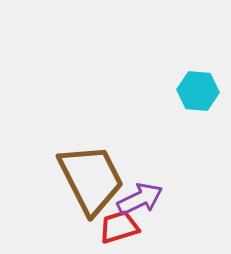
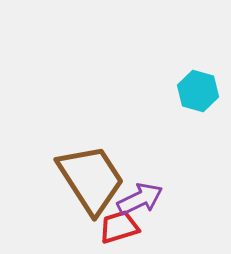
cyan hexagon: rotated 12 degrees clockwise
brown trapezoid: rotated 6 degrees counterclockwise
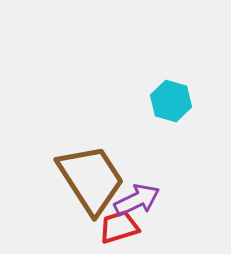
cyan hexagon: moved 27 px left, 10 px down
purple arrow: moved 3 px left, 1 px down
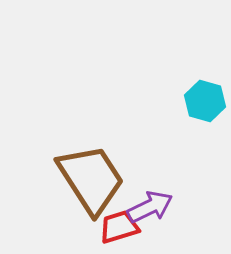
cyan hexagon: moved 34 px right
purple arrow: moved 13 px right, 7 px down
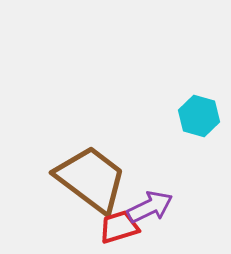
cyan hexagon: moved 6 px left, 15 px down
brown trapezoid: rotated 20 degrees counterclockwise
